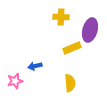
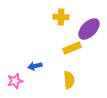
purple ellipse: moved 1 px left, 1 px up; rotated 30 degrees clockwise
yellow semicircle: moved 1 px left, 3 px up
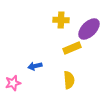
yellow cross: moved 3 px down
pink star: moved 2 px left, 2 px down
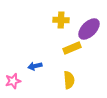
pink star: moved 2 px up
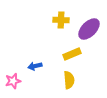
yellow rectangle: moved 6 px down
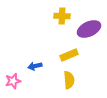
yellow cross: moved 1 px right, 4 px up
purple ellipse: rotated 20 degrees clockwise
yellow rectangle: moved 3 px left, 1 px down
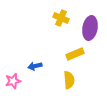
yellow cross: moved 1 px left, 2 px down; rotated 21 degrees clockwise
purple ellipse: moved 1 px right, 1 px up; rotated 55 degrees counterclockwise
yellow rectangle: moved 6 px right, 1 px up
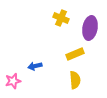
yellow semicircle: moved 6 px right
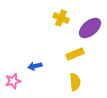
purple ellipse: rotated 40 degrees clockwise
yellow semicircle: moved 2 px down
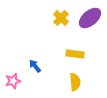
yellow cross: rotated 21 degrees clockwise
purple ellipse: moved 10 px up
yellow rectangle: rotated 30 degrees clockwise
blue arrow: rotated 64 degrees clockwise
